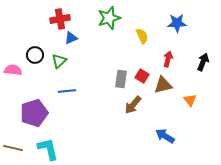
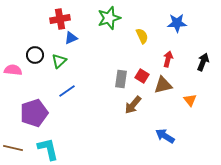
blue line: rotated 30 degrees counterclockwise
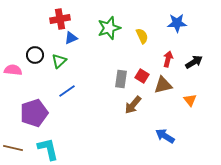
green star: moved 10 px down
black arrow: moved 9 px left; rotated 36 degrees clockwise
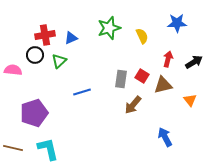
red cross: moved 15 px left, 16 px down
blue line: moved 15 px right, 1 px down; rotated 18 degrees clockwise
blue arrow: moved 1 px down; rotated 30 degrees clockwise
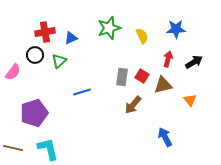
blue star: moved 1 px left, 6 px down
red cross: moved 3 px up
pink semicircle: moved 2 px down; rotated 120 degrees clockwise
gray rectangle: moved 1 px right, 2 px up
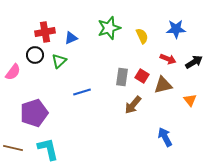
red arrow: rotated 98 degrees clockwise
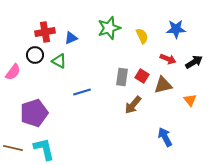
green triangle: rotated 49 degrees counterclockwise
cyan L-shape: moved 4 px left
